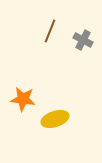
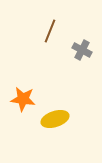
gray cross: moved 1 px left, 10 px down
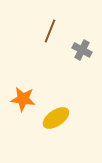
yellow ellipse: moved 1 px right, 1 px up; rotated 16 degrees counterclockwise
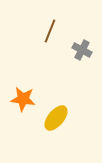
yellow ellipse: rotated 16 degrees counterclockwise
